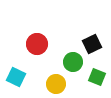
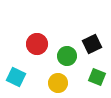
green circle: moved 6 px left, 6 px up
yellow circle: moved 2 px right, 1 px up
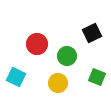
black square: moved 11 px up
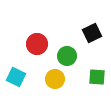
green square: rotated 18 degrees counterclockwise
yellow circle: moved 3 px left, 4 px up
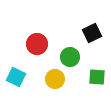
green circle: moved 3 px right, 1 px down
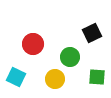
red circle: moved 4 px left
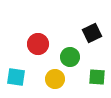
red circle: moved 5 px right
cyan square: rotated 18 degrees counterclockwise
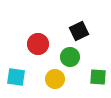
black square: moved 13 px left, 2 px up
green square: moved 1 px right
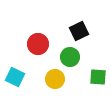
cyan square: moved 1 px left; rotated 18 degrees clockwise
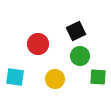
black square: moved 3 px left
green circle: moved 10 px right, 1 px up
cyan square: rotated 18 degrees counterclockwise
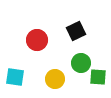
red circle: moved 1 px left, 4 px up
green circle: moved 1 px right, 7 px down
